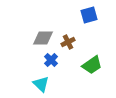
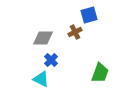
brown cross: moved 7 px right, 10 px up
green trapezoid: moved 8 px right, 8 px down; rotated 35 degrees counterclockwise
cyan triangle: moved 5 px up; rotated 18 degrees counterclockwise
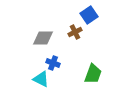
blue square: rotated 18 degrees counterclockwise
blue cross: moved 2 px right, 3 px down; rotated 24 degrees counterclockwise
green trapezoid: moved 7 px left, 1 px down
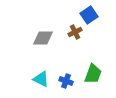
blue cross: moved 13 px right, 18 px down
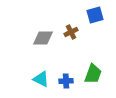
blue square: moved 6 px right; rotated 18 degrees clockwise
brown cross: moved 4 px left
blue cross: rotated 24 degrees counterclockwise
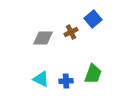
blue square: moved 2 px left, 4 px down; rotated 24 degrees counterclockwise
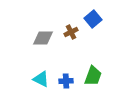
green trapezoid: moved 2 px down
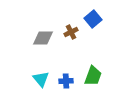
cyan triangle: rotated 24 degrees clockwise
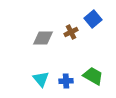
green trapezoid: rotated 80 degrees counterclockwise
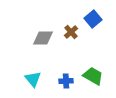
brown cross: rotated 16 degrees counterclockwise
cyan triangle: moved 8 px left
